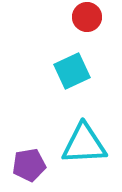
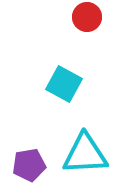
cyan square: moved 8 px left, 13 px down; rotated 36 degrees counterclockwise
cyan triangle: moved 1 px right, 10 px down
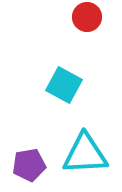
cyan square: moved 1 px down
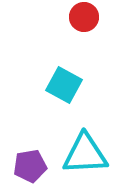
red circle: moved 3 px left
purple pentagon: moved 1 px right, 1 px down
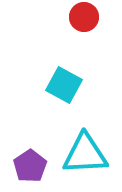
purple pentagon: rotated 24 degrees counterclockwise
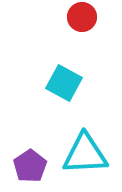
red circle: moved 2 px left
cyan square: moved 2 px up
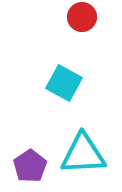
cyan triangle: moved 2 px left
